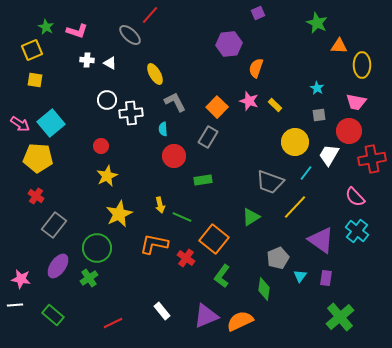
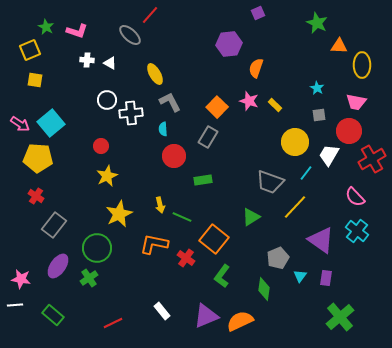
yellow square at (32, 50): moved 2 px left
gray L-shape at (175, 102): moved 5 px left
red cross at (372, 159): rotated 20 degrees counterclockwise
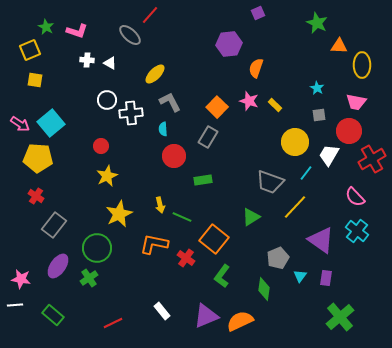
yellow ellipse at (155, 74): rotated 75 degrees clockwise
